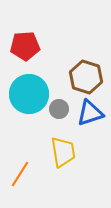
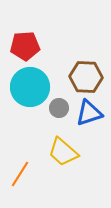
brown hexagon: rotated 16 degrees counterclockwise
cyan circle: moved 1 px right, 7 px up
gray circle: moved 1 px up
blue triangle: moved 1 px left
yellow trapezoid: rotated 140 degrees clockwise
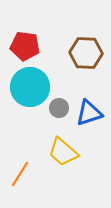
red pentagon: rotated 12 degrees clockwise
brown hexagon: moved 24 px up
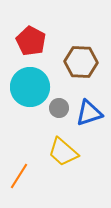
red pentagon: moved 6 px right, 5 px up; rotated 20 degrees clockwise
brown hexagon: moved 5 px left, 9 px down
orange line: moved 1 px left, 2 px down
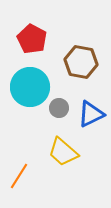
red pentagon: moved 1 px right, 2 px up
brown hexagon: rotated 8 degrees clockwise
blue triangle: moved 2 px right, 1 px down; rotated 8 degrees counterclockwise
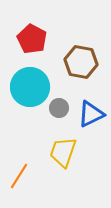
yellow trapezoid: rotated 68 degrees clockwise
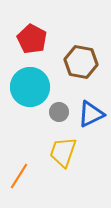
gray circle: moved 4 px down
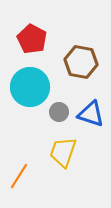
blue triangle: rotated 44 degrees clockwise
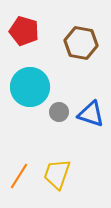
red pentagon: moved 8 px left, 8 px up; rotated 12 degrees counterclockwise
brown hexagon: moved 19 px up
yellow trapezoid: moved 6 px left, 22 px down
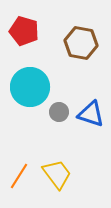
yellow trapezoid: rotated 124 degrees clockwise
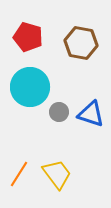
red pentagon: moved 4 px right, 6 px down
orange line: moved 2 px up
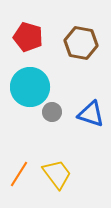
gray circle: moved 7 px left
